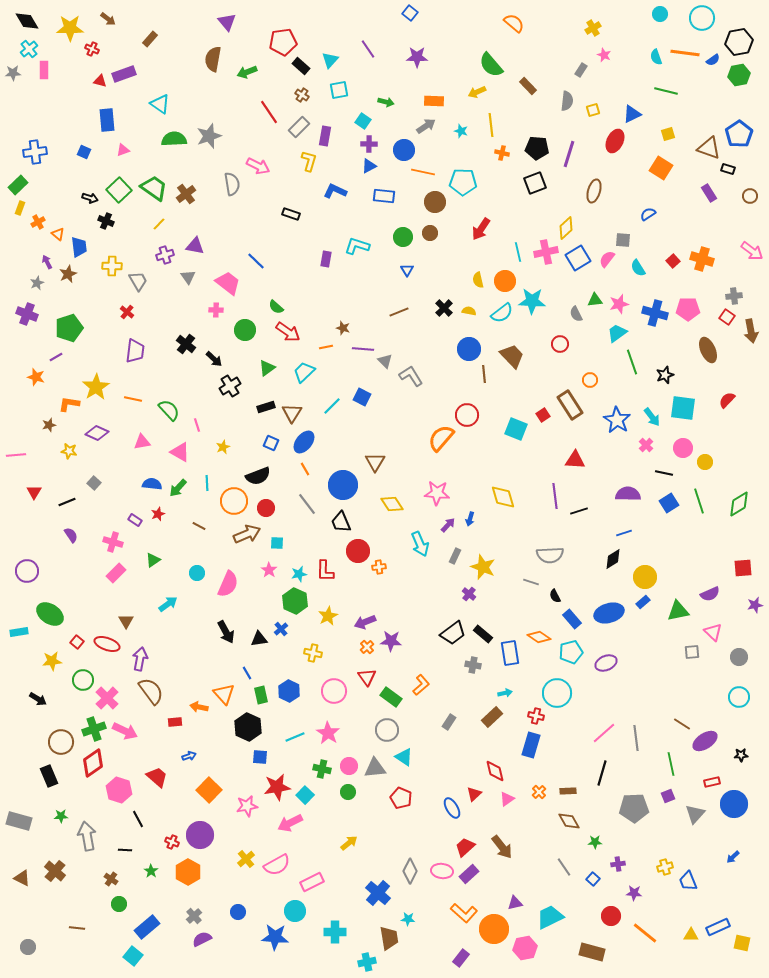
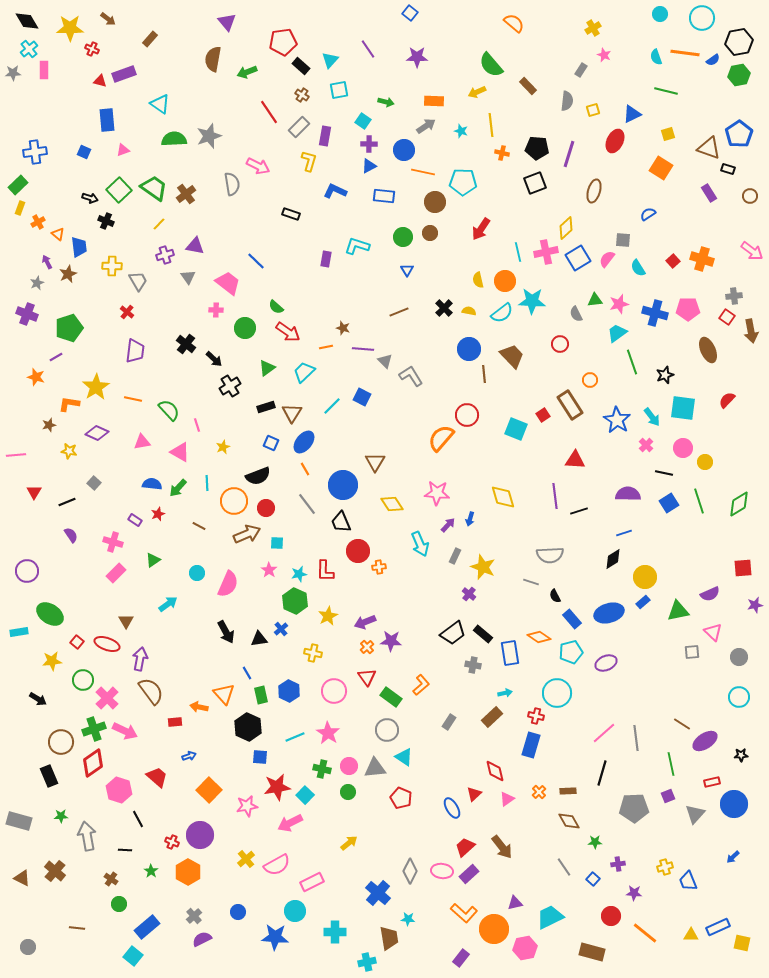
green circle at (245, 330): moved 2 px up
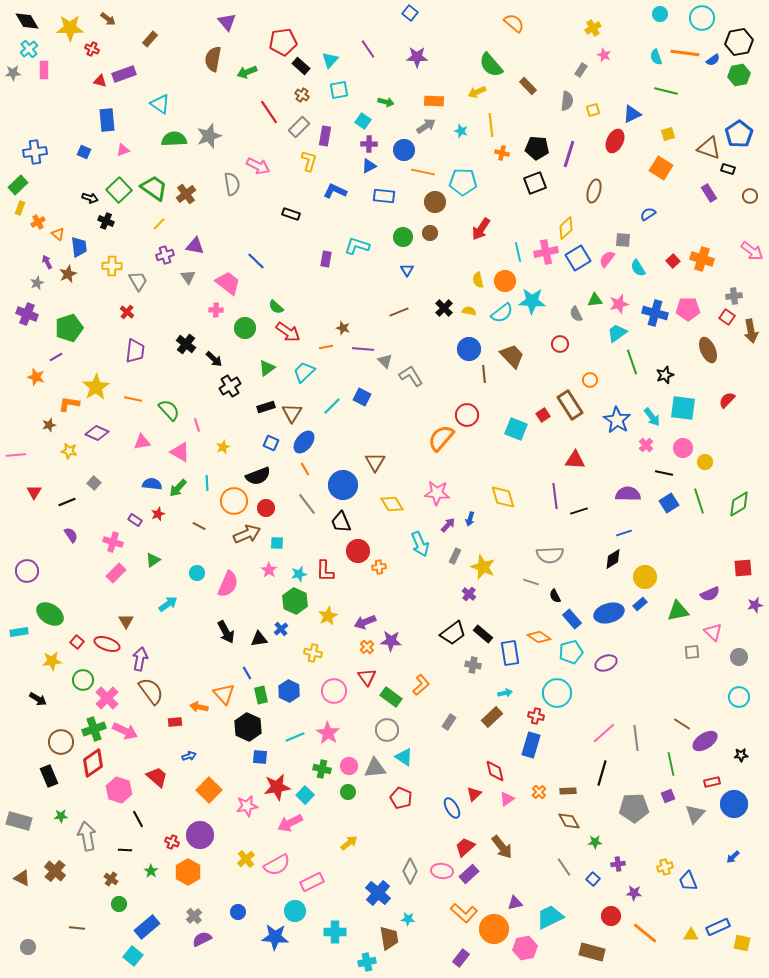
blue rectangle at (643, 602): moved 3 px left, 2 px down
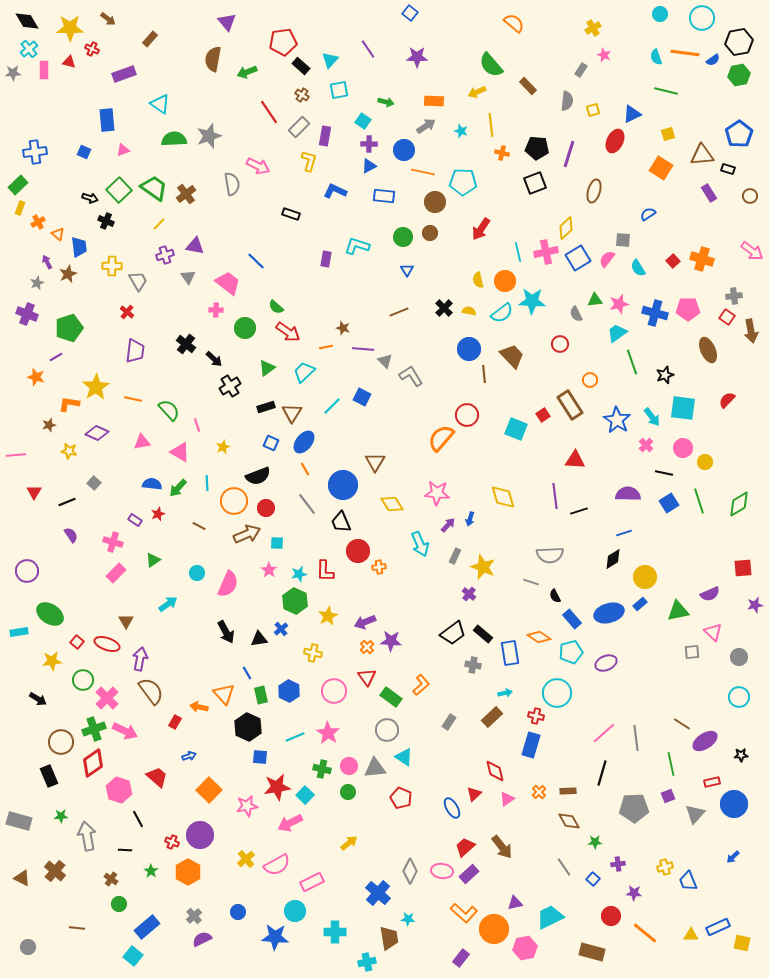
red triangle at (100, 81): moved 31 px left, 19 px up
brown triangle at (709, 148): moved 7 px left, 7 px down; rotated 25 degrees counterclockwise
red rectangle at (175, 722): rotated 56 degrees counterclockwise
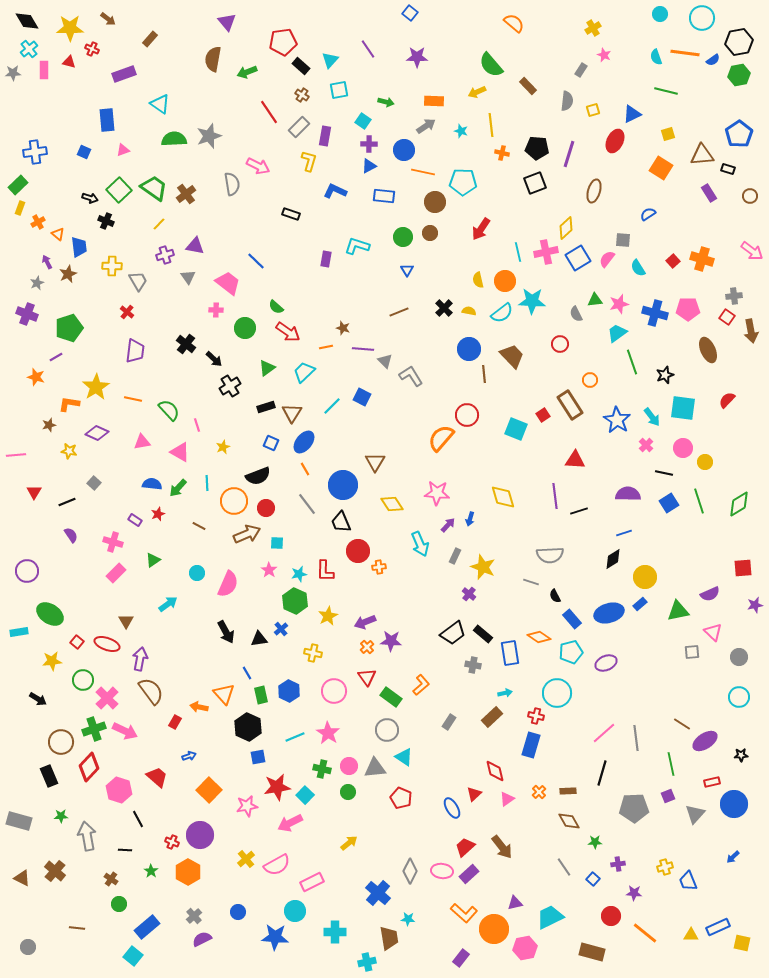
blue square at (260, 757): moved 2 px left; rotated 14 degrees counterclockwise
red diamond at (93, 763): moved 4 px left, 4 px down; rotated 12 degrees counterclockwise
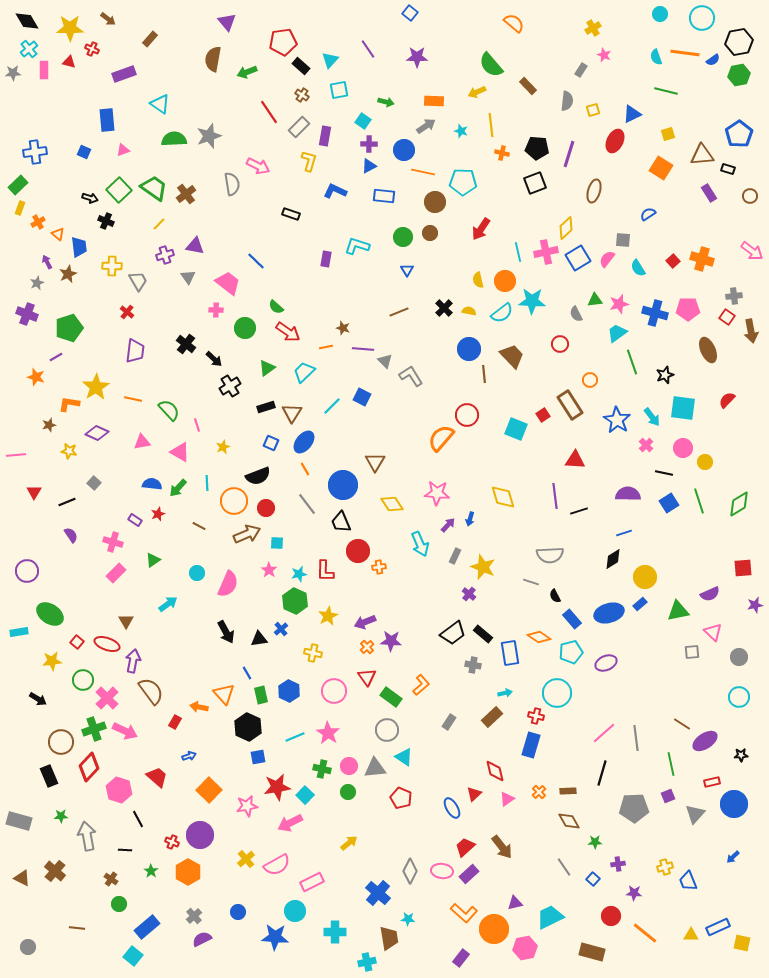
purple arrow at (140, 659): moved 7 px left, 2 px down
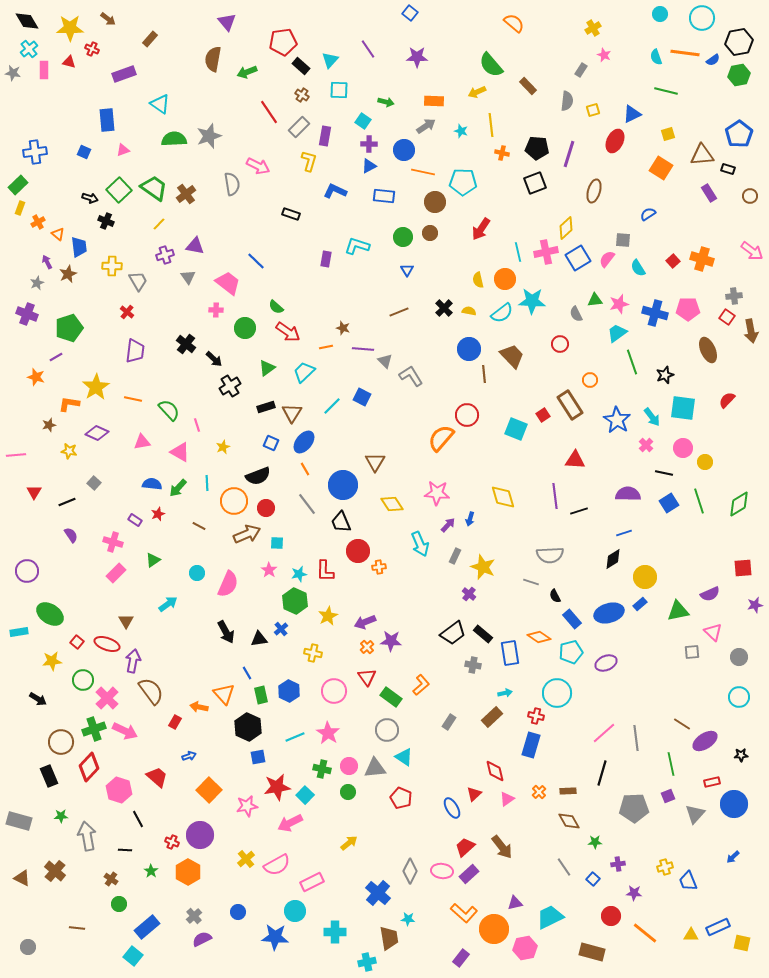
gray star at (13, 73): rotated 14 degrees clockwise
cyan square at (339, 90): rotated 12 degrees clockwise
orange circle at (505, 281): moved 2 px up
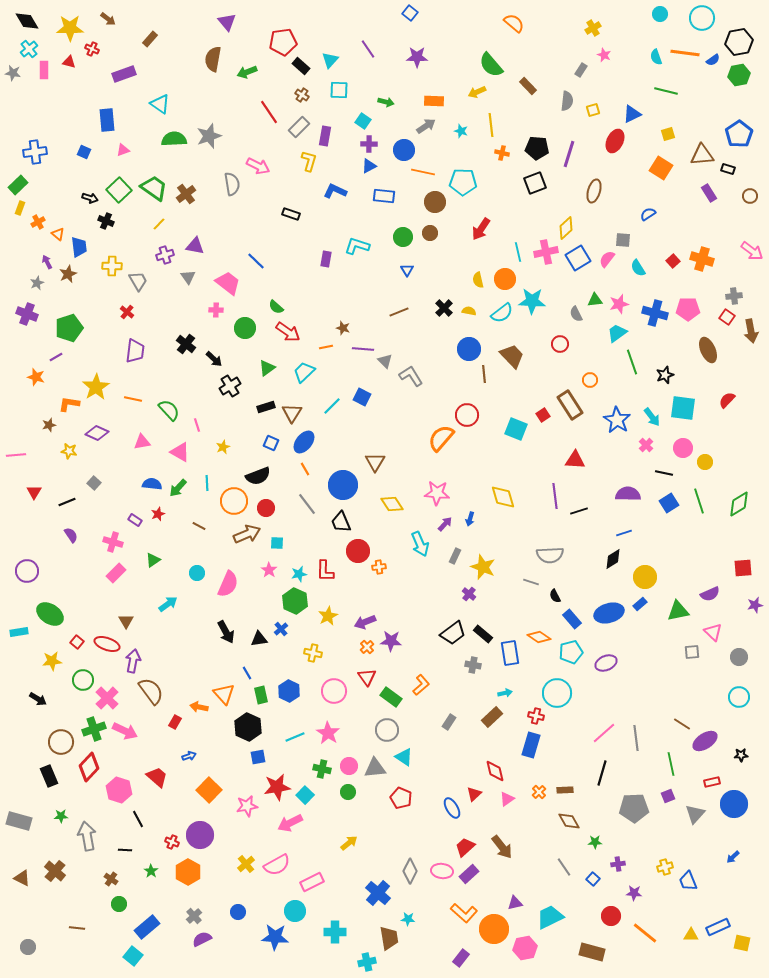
purple arrow at (448, 525): moved 3 px left, 1 px up
brown rectangle at (568, 791): moved 3 px left, 1 px up
yellow cross at (246, 859): moved 5 px down
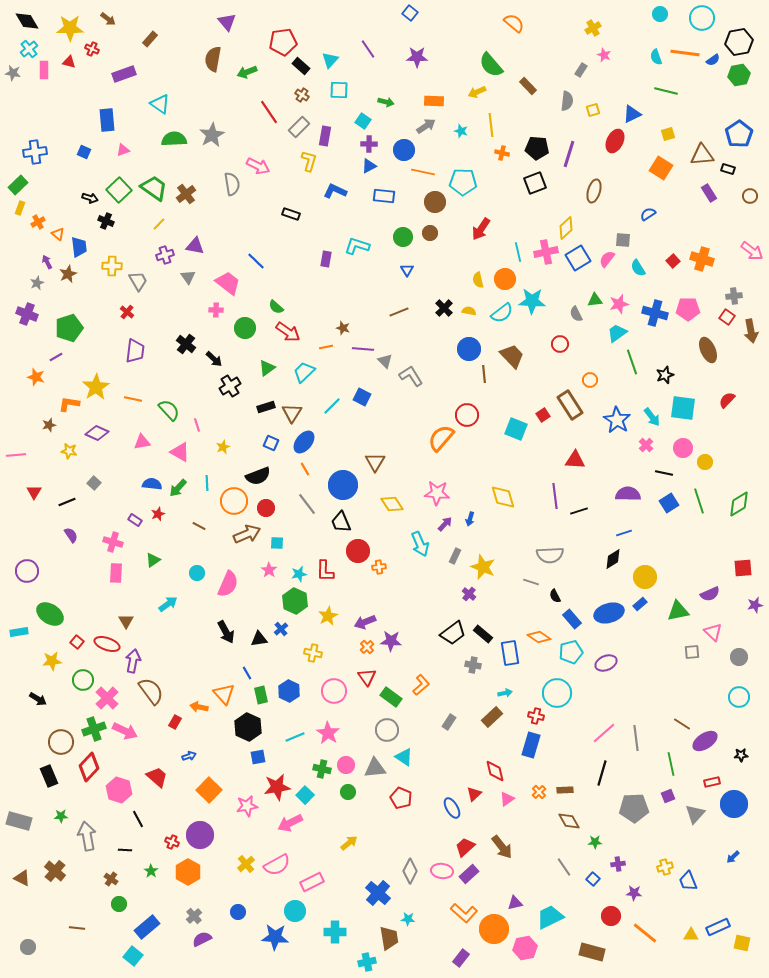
gray star at (209, 136): moved 3 px right, 1 px up; rotated 10 degrees counterclockwise
pink rectangle at (116, 573): rotated 42 degrees counterclockwise
pink circle at (349, 766): moved 3 px left, 1 px up
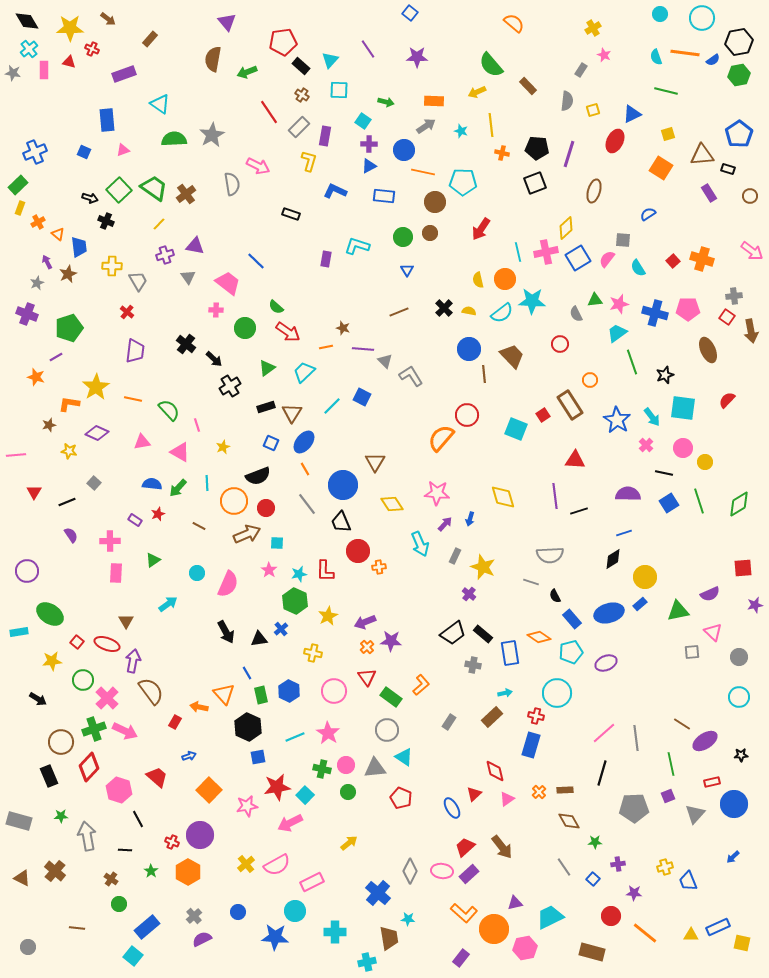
blue cross at (35, 152): rotated 15 degrees counterclockwise
pink cross at (113, 542): moved 3 px left, 1 px up; rotated 18 degrees counterclockwise
